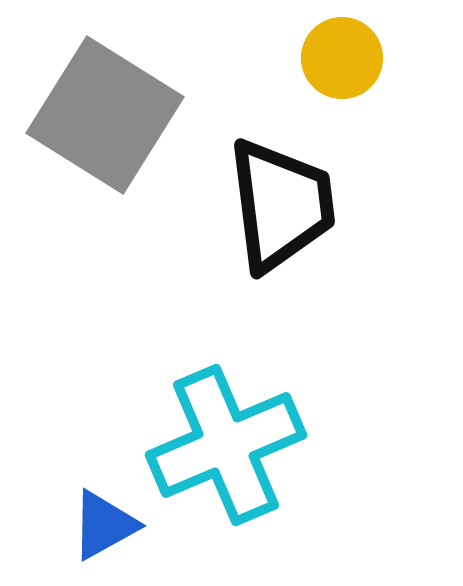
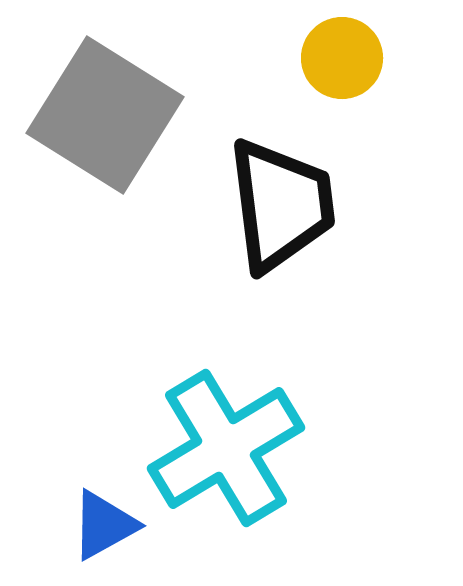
cyan cross: moved 3 px down; rotated 8 degrees counterclockwise
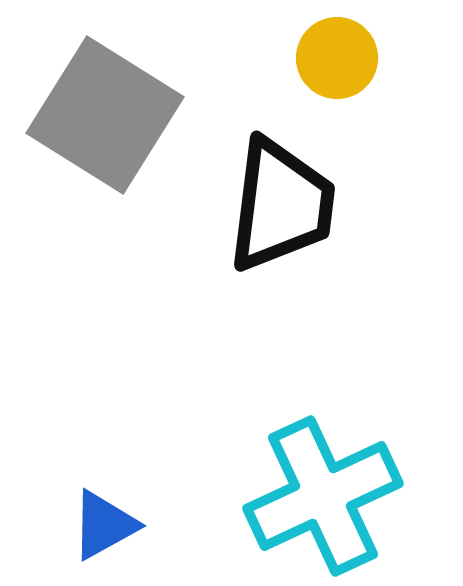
yellow circle: moved 5 px left
black trapezoid: rotated 14 degrees clockwise
cyan cross: moved 97 px right, 48 px down; rotated 6 degrees clockwise
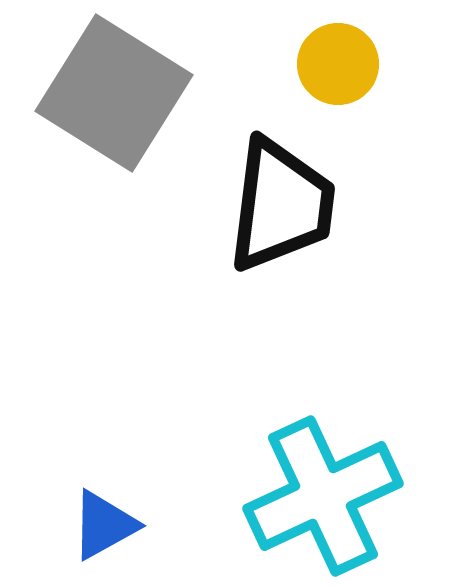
yellow circle: moved 1 px right, 6 px down
gray square: moved 9 px right, 22 px up
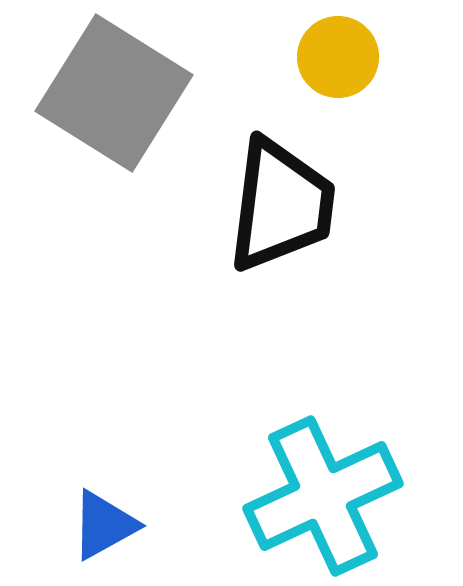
yellow circle: moved 7 px up
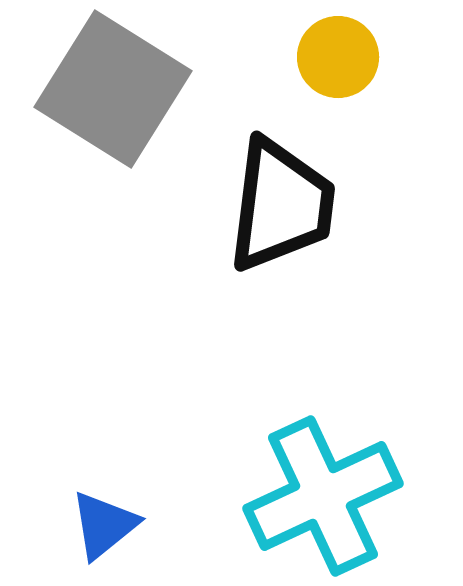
gray square: moved 1 px left, 4 px up
blue triangle: rotated 10 degrees counterclockwise
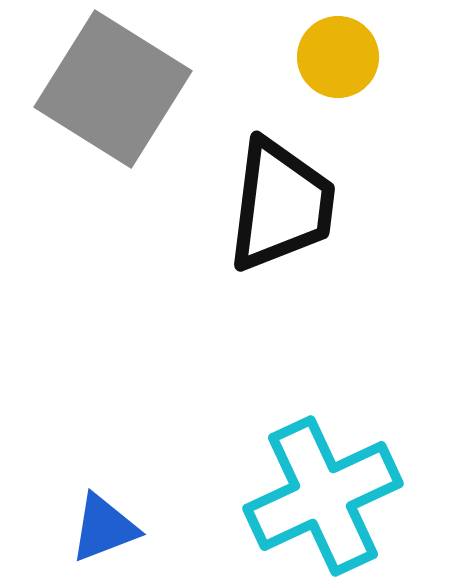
blue triangle: moved 3 px down; rotated 18 degrees clockwise
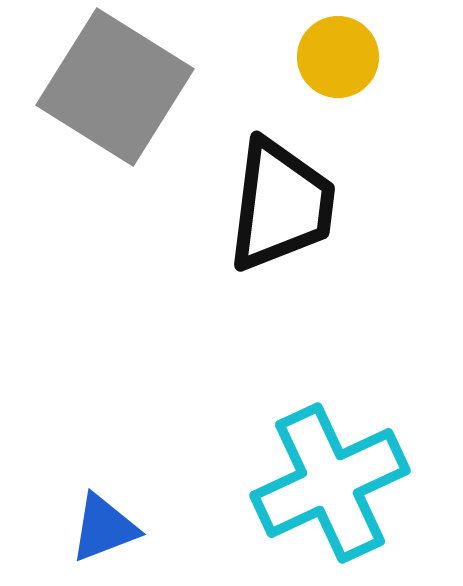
gray square: moved 2 px right, 2 px up
cyan cross: moved 7 px right, 13 px up
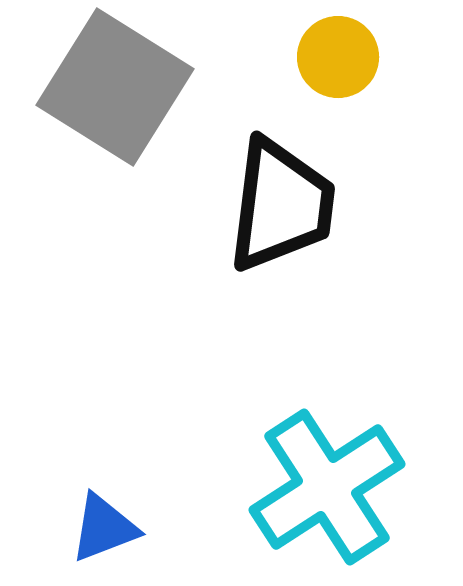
cyan cross: moved 3 px left, 4 px down; rotated 8 degrees counterclockwise
